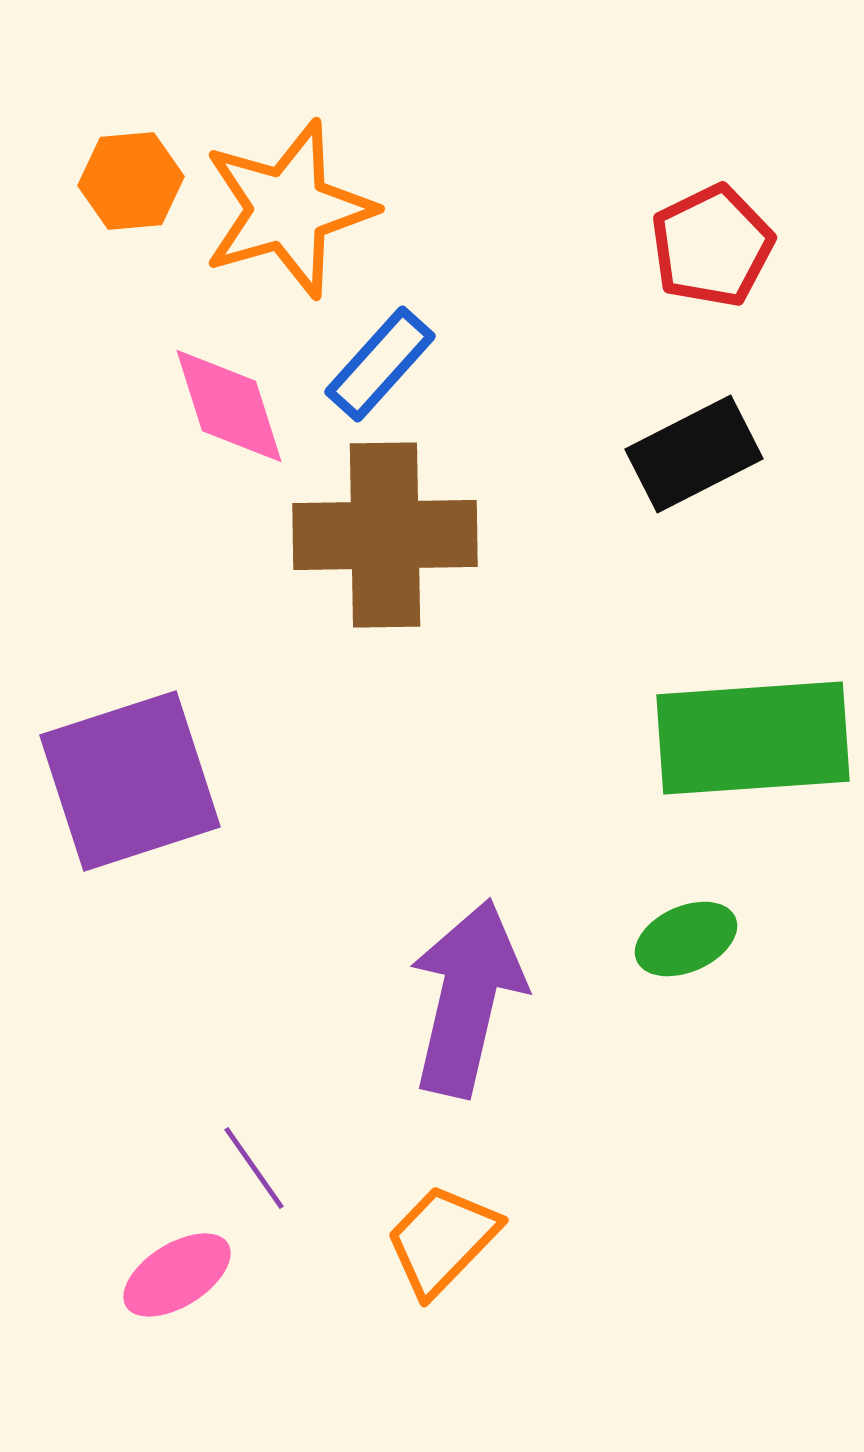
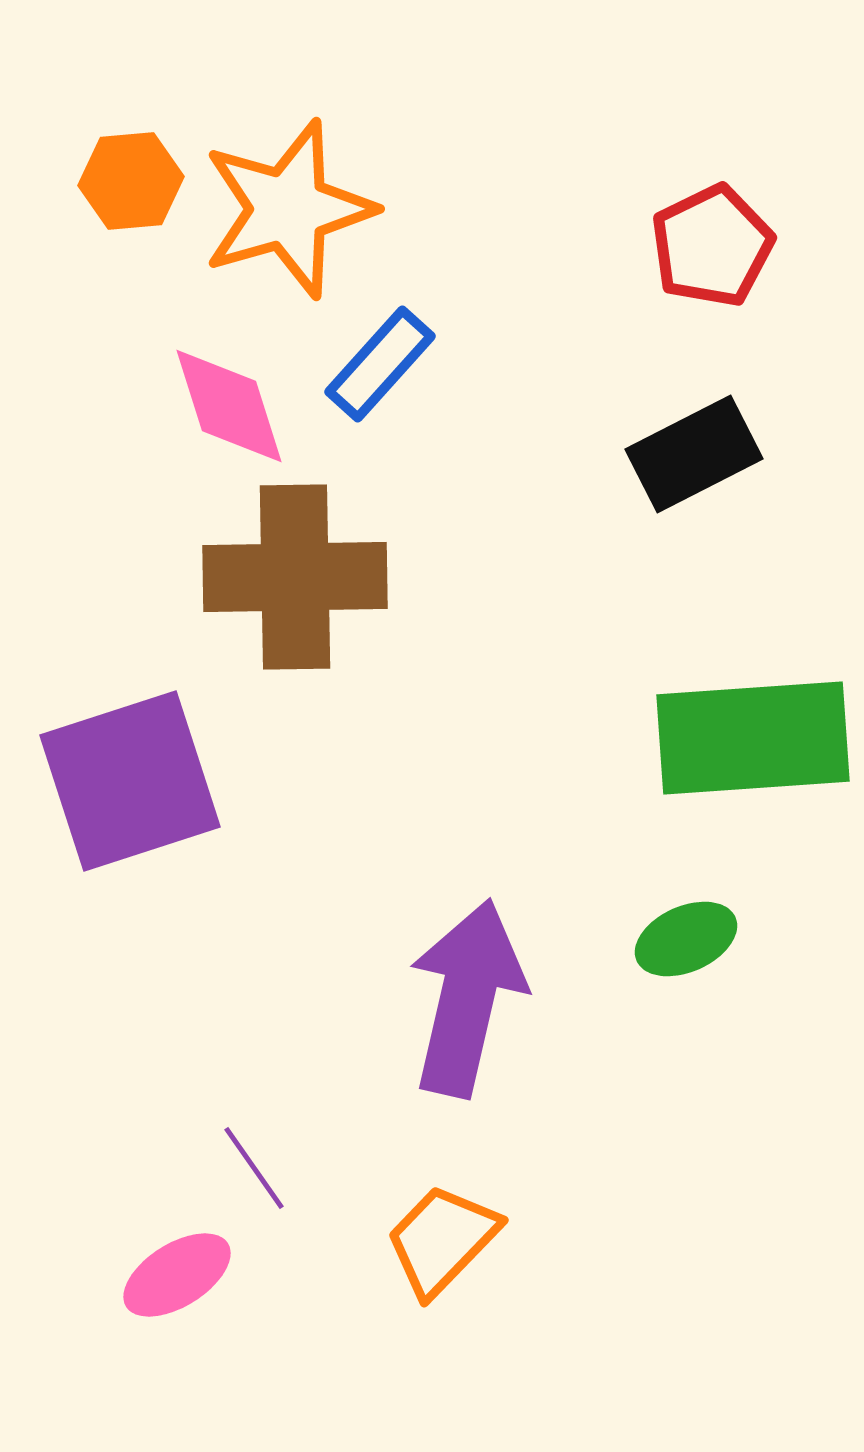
brown cross: moved 90 px left, 42 px down
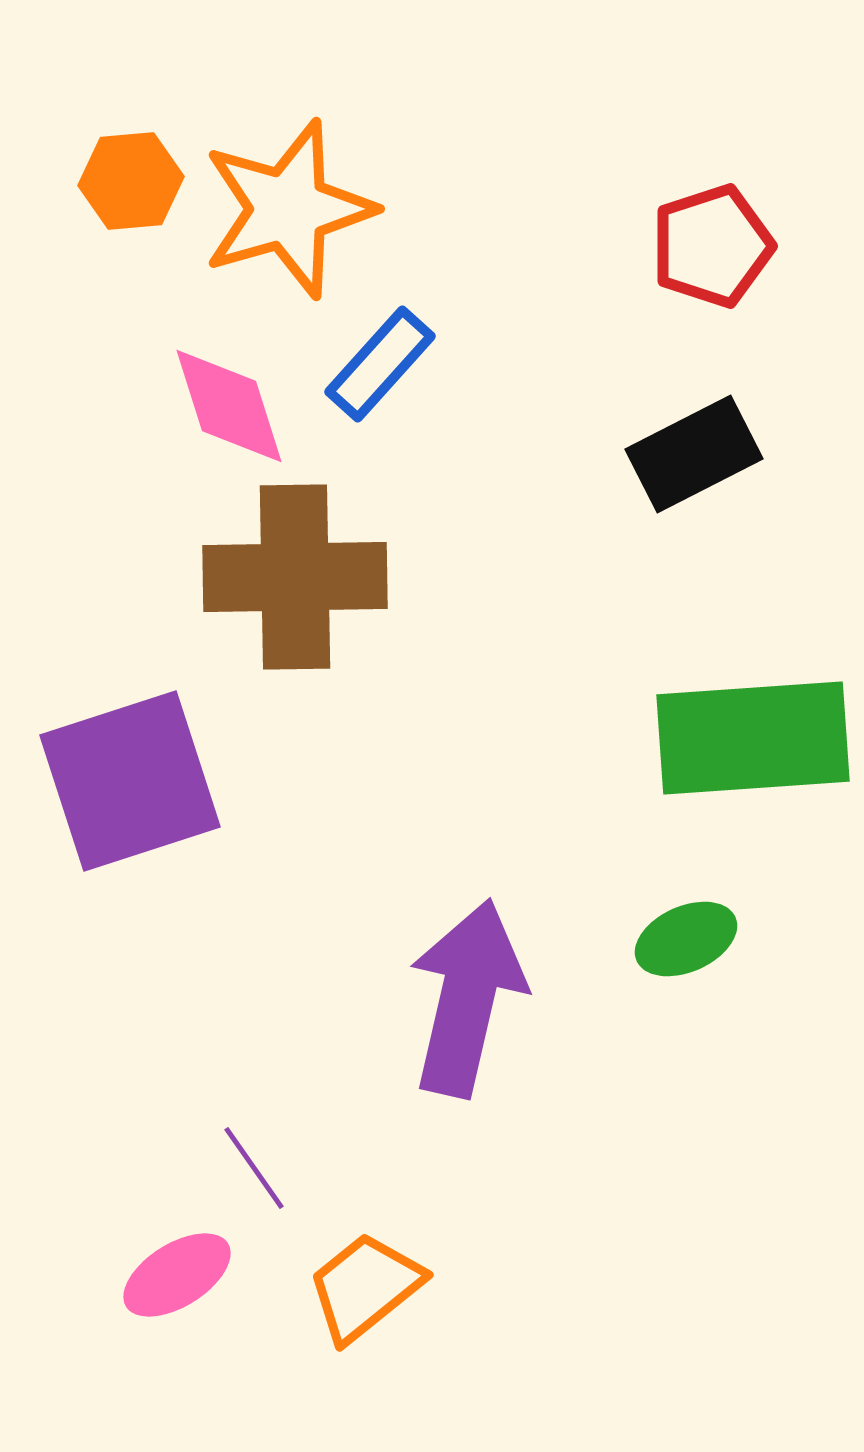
red pentagon: rotated 8 degrees clockwise
orange trapezoid: moved 77 px left, 47 px down; rotated 7 degrees clockwise
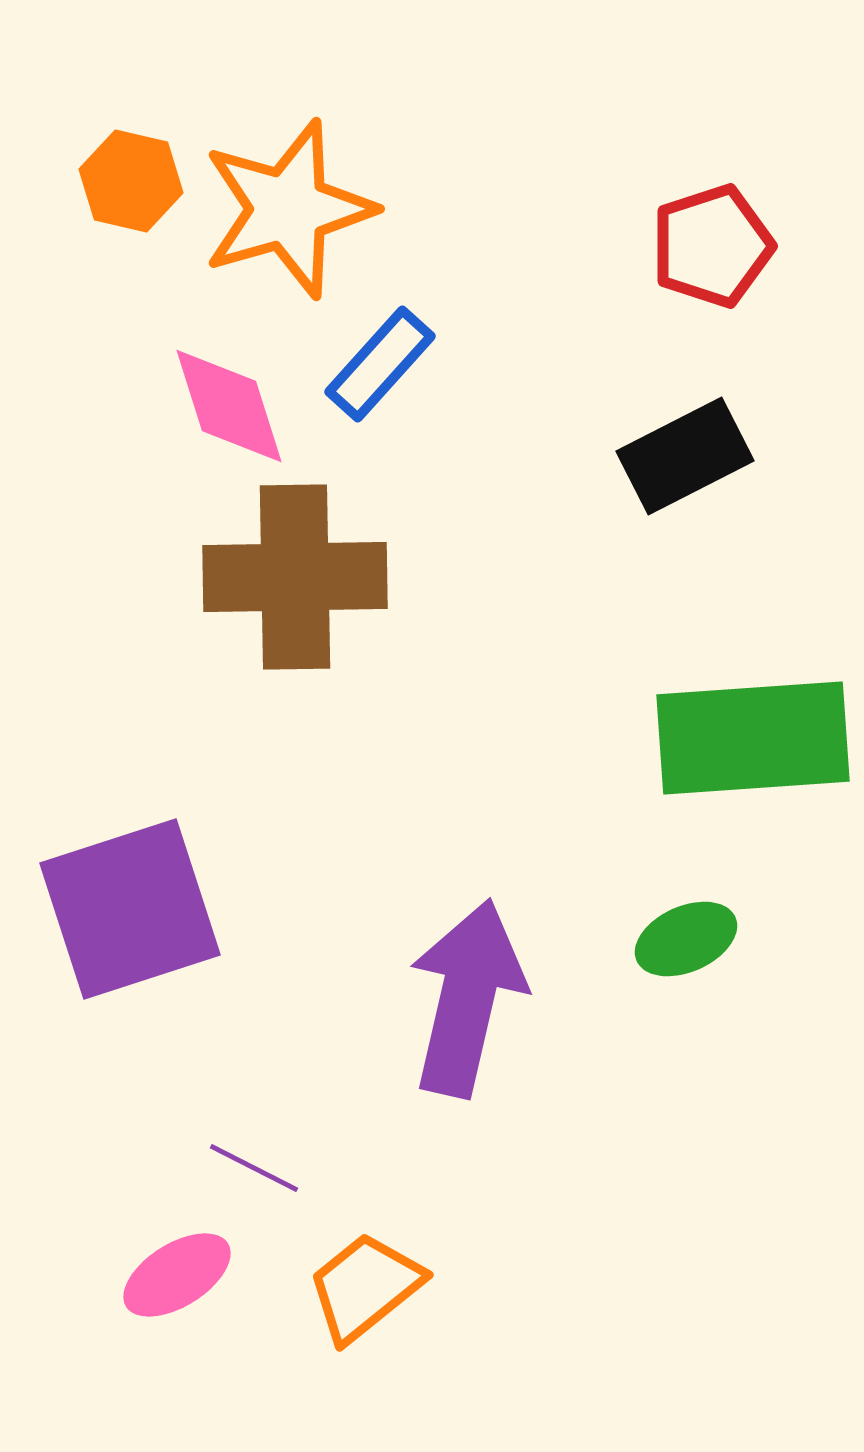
orange hexagon: rotated 18 degrees clockwise
black rectangle: moved 9 px left, 2 px down
purple square: moved 128 px down
purple line: rotated 28 degrees counterclockwise
